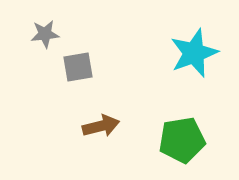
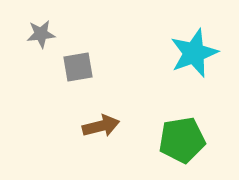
gray star: moved 4 px left
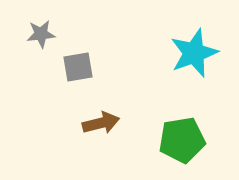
brown arrow: moved 3 px up
